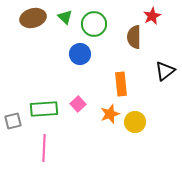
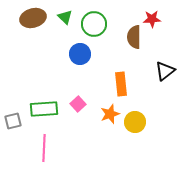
red star: moved 3 px down; rotated 24 degrees clockwise
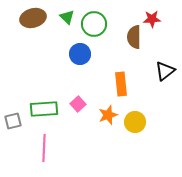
green triangle: moved 2 px right
orange star: moved 2 px left, 1 px down
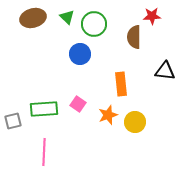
red star: moved 3 px up
black triangle: rotated 45 degrees clockwise
pink square: rotated 14 degrees counterclockwise
pink line: moved 4 px down
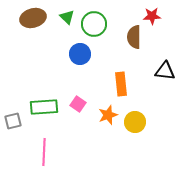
green rectangle: moved 2 px up
